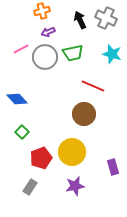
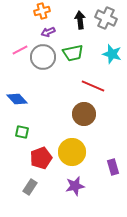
black arrow: rotated 18 degrees clockwise
pink line: moved 1 px left, 1 px down
gray circle: moved 2 px left
green square: rotated 32 degrees counterclockwise
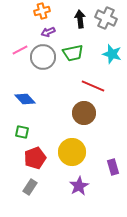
black arrow: moved 1 px up
blue diamond: moved 8 px right
brown circle: moved 1 px up
red pentagon: moved 6 px left
purple star: moved 4 px right; rotated 18 degrees counterclockwise
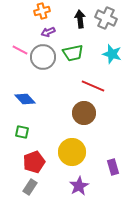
pink line: rotated 56 degrees clockwise
red pentagon: moved 1 px left, 4 px down
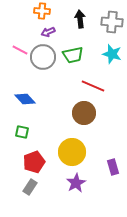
orange cross: rotated 21 degrees clockwise
gray cross: moved 6 px right, 4 px down; rotated 20 degrees counterclockwise
green trapezoid: moved 2 px down
purple star: moved 3 px left, 3 px up
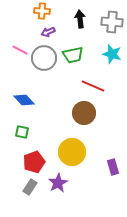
gray circle: moved 1 px right, 1 px down
blue diamond: moved 1 px left, 1 px down
purple star: moved 18 px left
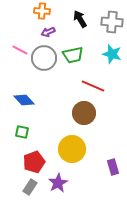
black arrow: rotated 24 degrees counterclockwise
yellow circle: moved 3 px up
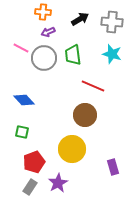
orange cross: moved 1 px right, 1 px down
black arrow: rotated 90 degrees clockwise
pink line: moved 1 px right, 2 px up
green trapezoid: rotated 95 degrees clockwise
brown circle: moved 1 px right, 2 px down
